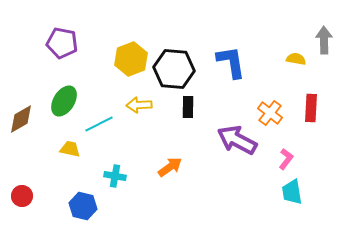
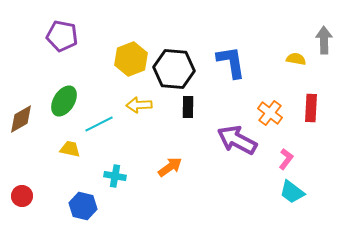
purple pentagon: moved 7 px up
cyan trapezoid: rotated 44 degrees counterclockwise
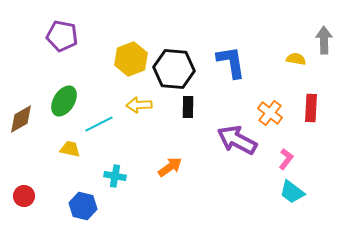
red circle: moved 2 px right
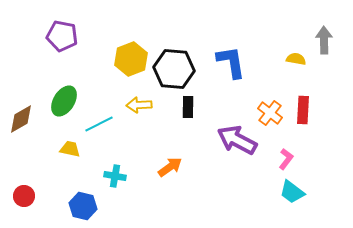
red rectangle: moved 8 px left, 2 px down
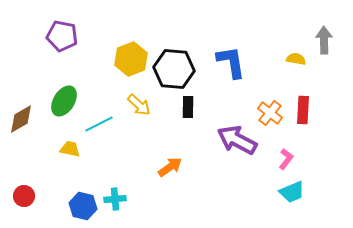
yellow arrow: rotated 135 degrees counterclockwise
cyan cross: moved 23 px down; rotated 15 degrees counterclockwise
cyan trapezoid: rotated 60 degrees counterclockwise
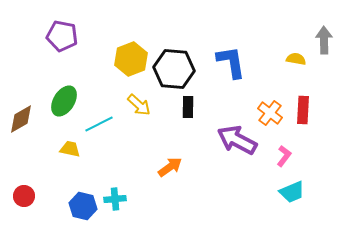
pink L-shape: moved 2 px left, 3 px up
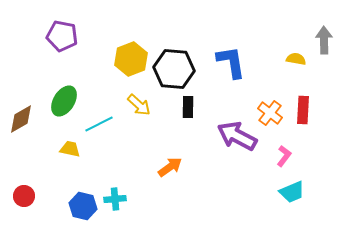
purple arrow: moved 4 px up
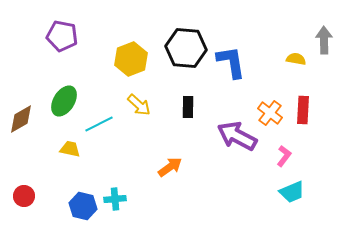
black hexagon: moved 12 px right, 21 px up
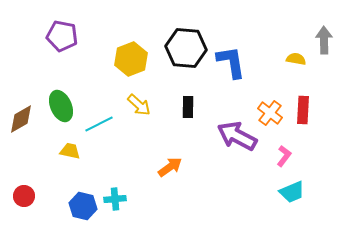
green ellipse: moved 3 px left, 5 px down; rotated 56 degrees counterclockwise
yellow trapezoid: moved 2 px down
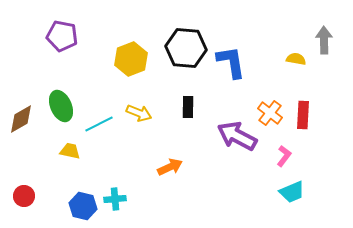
yellow arrow: moved 8 px down; rotated 20 degrees counterclockwise
red rectangle: moved 5 px down
orange arrow: rotated 10 degrees clockwise
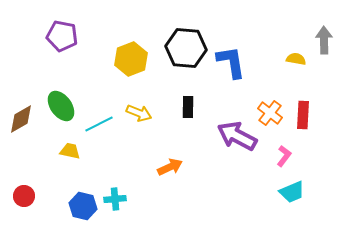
green ellipse: rotated 12 degrees counterclockwise
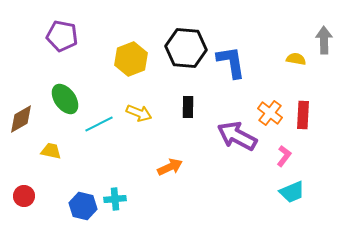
green ellipse: moved 4 px right, 7 px up
yellow trapezoid: moved 19 px left
